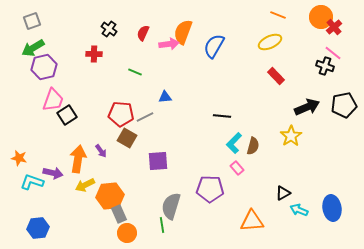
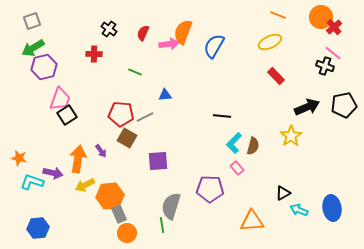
blue triangle at (165, 97): moved 2 px up
pink trapezoid at (53, 100): moved 7 px right, 1 px up
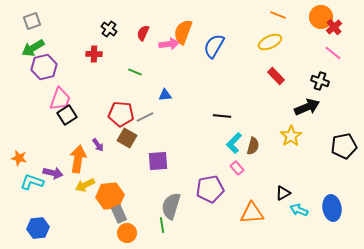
black cross at (325, 66): moved 5 px left, 15 px down
black pentagon at (344, 105): moved 41 px down
purple arrow at (101, 151): moved 3 px left, 6 px up
purple pentagon at (210, 189): rotated 12 degrees counterclockwise
orange triangle at (252, 221): moved 8 px up
